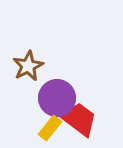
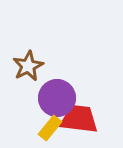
red trapezoid: rotated 30 degrees counterclockwise
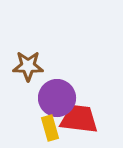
brown star: rotated 28 degrees clockwise
yellow rectangle: rotated 55 degrees counterclockwise
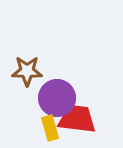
brown star: moved 1 px left, 5 px down
red trapezoid: moved 2 px left
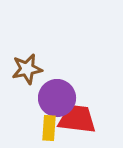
brown star: moved 2 px up; rotated 12 degrees counterclockwise
yellow rectangle: moved 1 px left; rotated 20 degrees clockwise
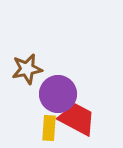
purple circle: moved 1 px right, 4 px up
red trapezoid: rotated 21 degrees clockwise
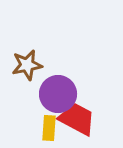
brown star: moved 4 px up
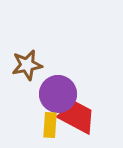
red trapezoid: moved 2 px up
yellow rectangle: moved 1 px right, 3 px up
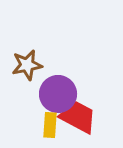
red trapezoid: moved 1 px right
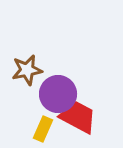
brown star: moved 5 px down
yellow rectangle: moved 7 px left, 4 px down; rotated 20 degrees clockwise
